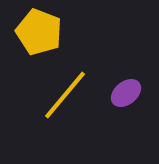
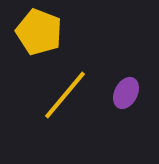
purple ellipse: rotated 24 degrees counterclockwise
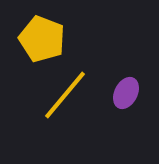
yellow pentagon: moved 3 px right, 7 px down
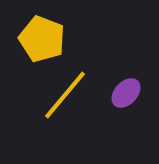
purple ellipse: rotated 16 degrees clockwise
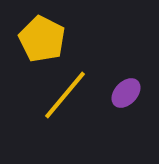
yellow pentagon: rotated 6 degrees clockwise
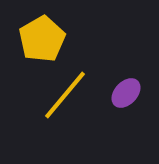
yellow pentagon: rotated 15 degrees clockwise
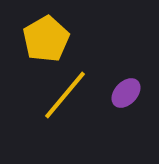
yellow pentagon: moved 4 px right
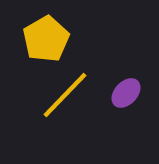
yellow line: rotated 4 degrees clockwise
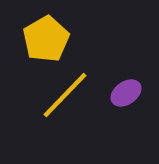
purple ellipse: rotated 12 degrees clockwise
